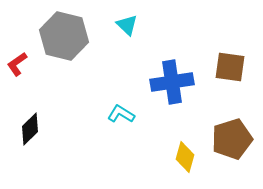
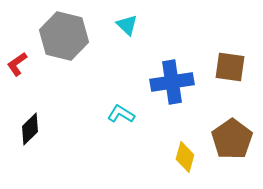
brown pentagon: rotated 18 degrees counterclockwise
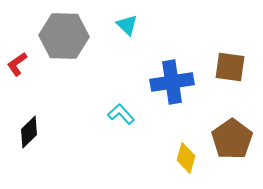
gray hexagon: rotated 12 degrees counterclockwise
cyan L-shape: rotated 16 degrees clockwise
black diamond: moved 1 px left, 3 px down
yellow diamond: moved 1 px right, 1 px down
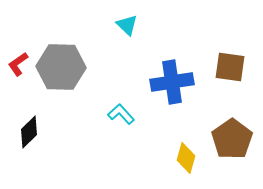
gray hexagon: moved 3 px left, 31 px down
red L-shape: moved 1 px right
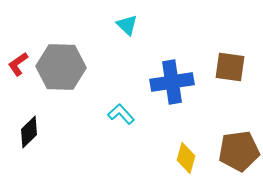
brown pentagon: moved 7 px right, 12 px down; rotated 27 degrees clockwise
